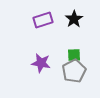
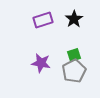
green square: rotated 16 degrees counterclockwise
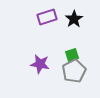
purple rectangle: moved 4 px right, 3 px up
green square: moved 2 px left
purple star: moved 1 px left, 1 px down
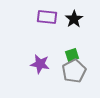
purple rectangle: rotated 24 degrees clockwise
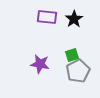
gray pentagon: moved 4 px right
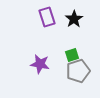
purple rectangle: rotated 66 degrees clockwise
gray pentagon: rotated 10 degrees clockwise
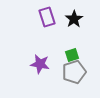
gray pentagon: moved 4 px left, 1 px down
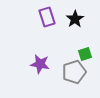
black star: moved 1 px right
green square: moved 13 px right, 1 px up
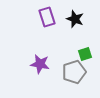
black star: rotated 18 degrees counterclockwise
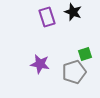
black star: moved 2 px left, 7 px up
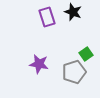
green square: moved 1 px right; rotated 16 degrees counterclockwise
purple star: moved 1 px left
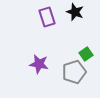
black star: moved 2 px right
